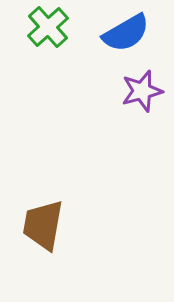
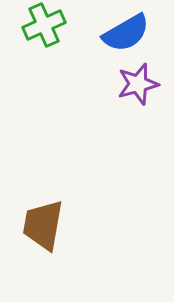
green cross: moved 4 px left, 2 px up; rotated 18 degrees clockwise
purple star: moved 4 px left, 7 px up
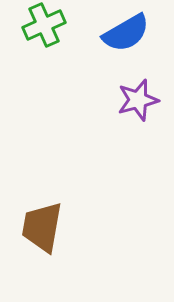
purple star: moved 16 px down
brown trapezoid: moved 1 px left, 2 px down
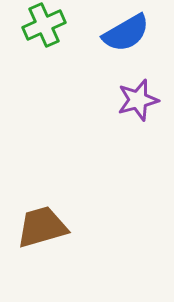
brown trapezoid: rotated 64 degrees clockwise
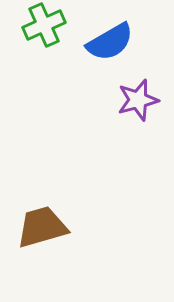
blue semicircle: moved 16 px left, 9 px down
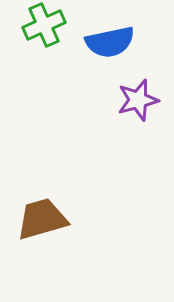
blue semicircle: rotated 18 degrees clockwise
brown trapezoid: moved 8 px up
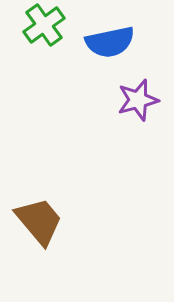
green cross: rotated 12 degrees counterclockwise
brown trapezoid: moved 3 px left, 2 px down; rotated 66 degrees clockwise
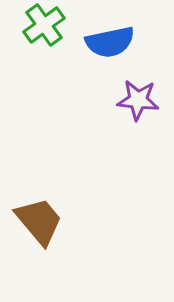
purple star: rotated 21 degrees clockwise
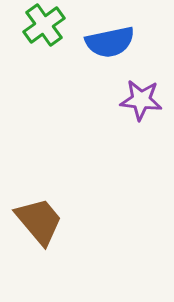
purple star: moved 3 px right
